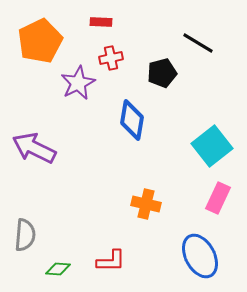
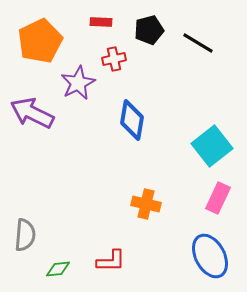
red cross: moved 3 px right, 1 px down
black pentagon: moved 13 px left, 43 px up
purple arrow: moved 2 px left, 35 px up
blue ellipse: moved 10 px right
green diamond: rotated 10 degrees counterclockwise
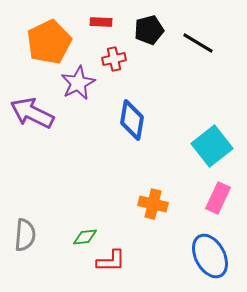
orange pentagon: moved 9 px right, 1 px down
orange cross: moved 7 px right
green diamond: moved 27 px right, 32 px up
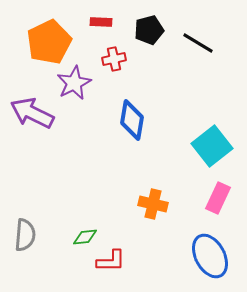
purple star: moved 4 px left
